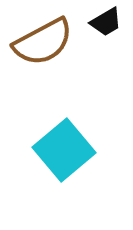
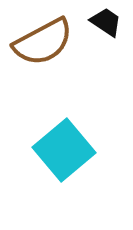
black trapezoid: rotated 116 degrees counterclockwise
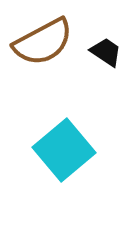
black trapezoid: moved 30 px down
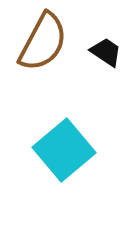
brown semicircle: rotated 34 degrees counterclockwise
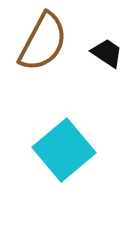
black trapezoid: moved 1 px right, 1 px down
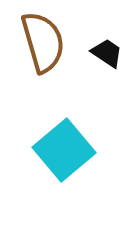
brown semicircle: rotated 44 degrees counterclockwise
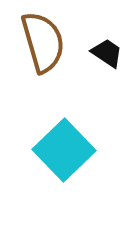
cyan square: rotated 4 degrees counterclockwise
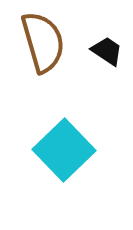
black trapezoid: moved 2 px up
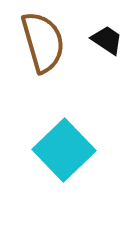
black trapezoid: moved 11 px up
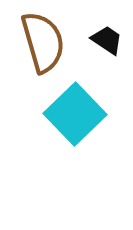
cyan square: moved 11 px right, 36 px up
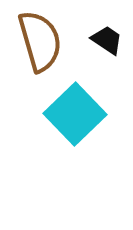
brown semicircle: moved 3 px left, 1 px up
